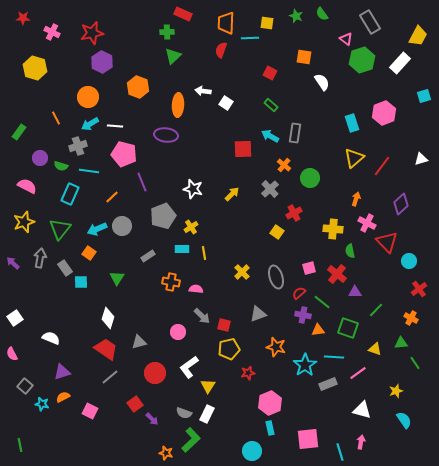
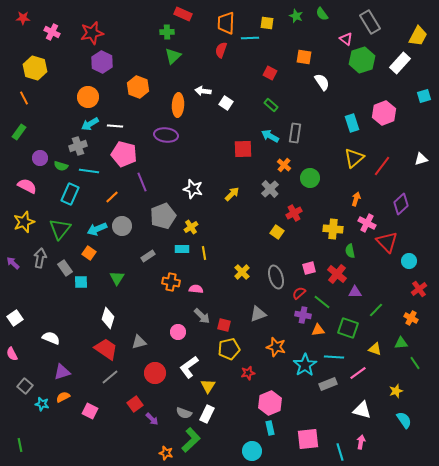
orange line at (56, 118): moved 32 px left, 20 px up
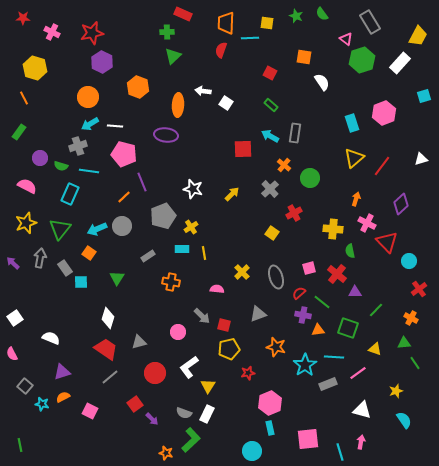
orange line at (112, 197): moved 12 px right
yellow star at (24, 222): moved 2 px right, 1 px down
yellow square at (277, 232): moved 5 px left, 1 px down
pink semicircle at (196, 289): moved 21 px right
green triangle at (401, 343): moved 3 px right
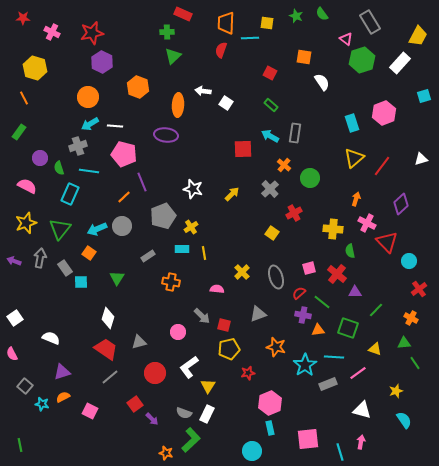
green semicircle at (61, 166): moved 2 px left, 2 px down; rotated 56 degrees clockwise
purple arrow at (13, 263): moved 1 px right, 2 px up; rotated 24 degrees counterclockwise
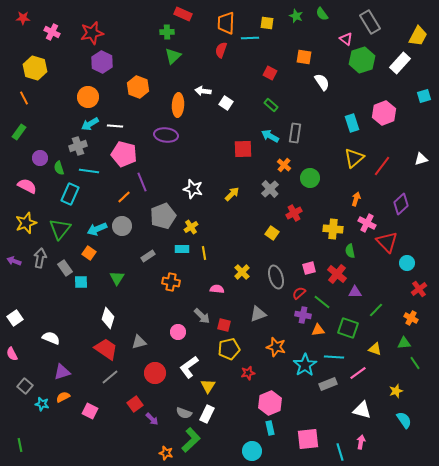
cyan circle at (409, 261): moved 2 px left, 2 px down
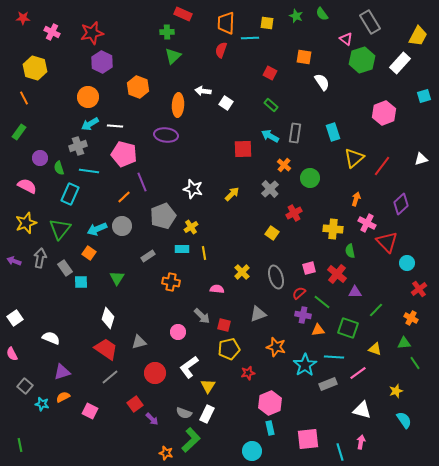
cyan rectangle at (352, 123): moved 19 px left, 9 px down
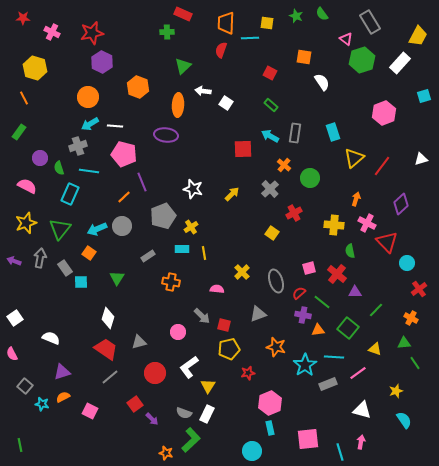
green triangle at (173, 56): moved 10 px right, 10 px down
yellow cross at (333, 229): moved 1 px right, 4 px up
gray ellipse at (276, 277): moved 4 px down
green square at (348, 328): rotated 20 degrees clockwise
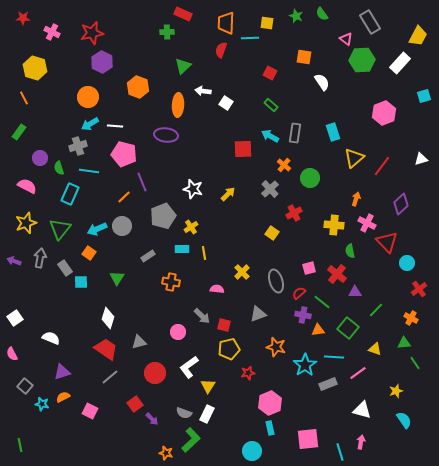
green hexagon at (362, 60): rotated 15 degrees clockwise
yellow arrow at (232, 194): moved 4 px left
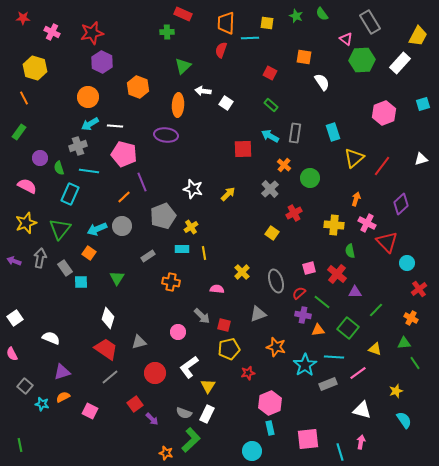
cyan square at (424, 96): moved 1 px left, 8 px down
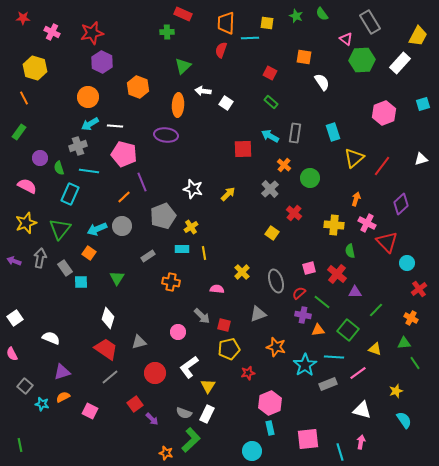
green rectangle at (271, 105): moved 3 px up
red cross at (294, 213): rotated 21 degrees counterclockwise
green square at (348, 328): moved 2 px down
